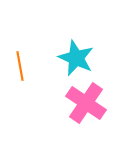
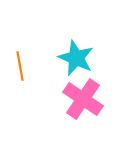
pink cross: moved 3 px left, 4 px up
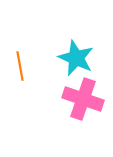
pink cross: rotated 15 degrees counterclockwise
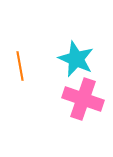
cyan star: moved 1 px down
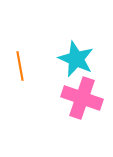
pink cross: moved 1 px left, 1 px up
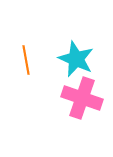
orange line: moved 6 px right, 6 px up
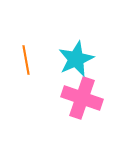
cyan star: rotated 24 degrees clockwise
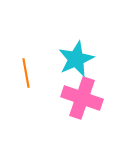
orange line: moved 13 px down
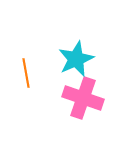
pink cross: moved 1 px right
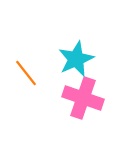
orange line: rotated 28 degrees counterclockwise
